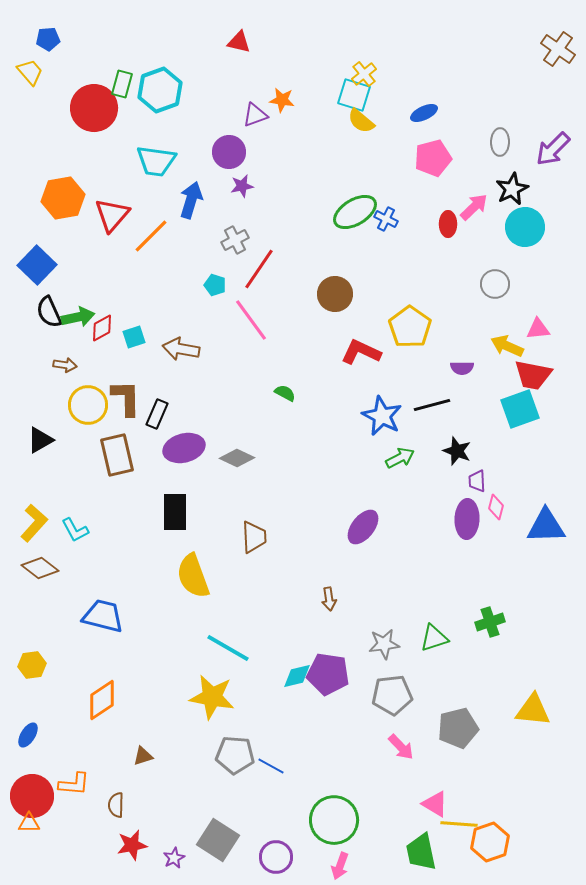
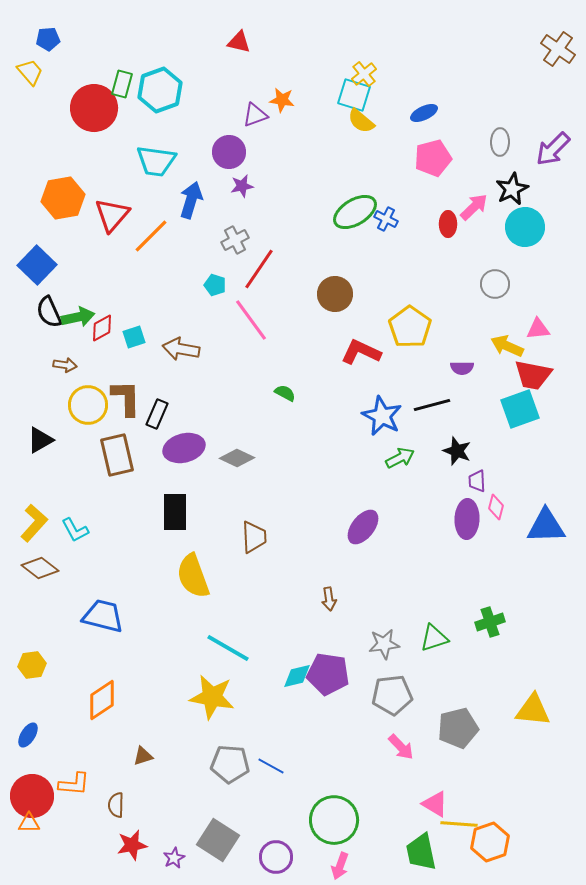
gray pentagon at (235, 755): moved 5 px left, 9 px down
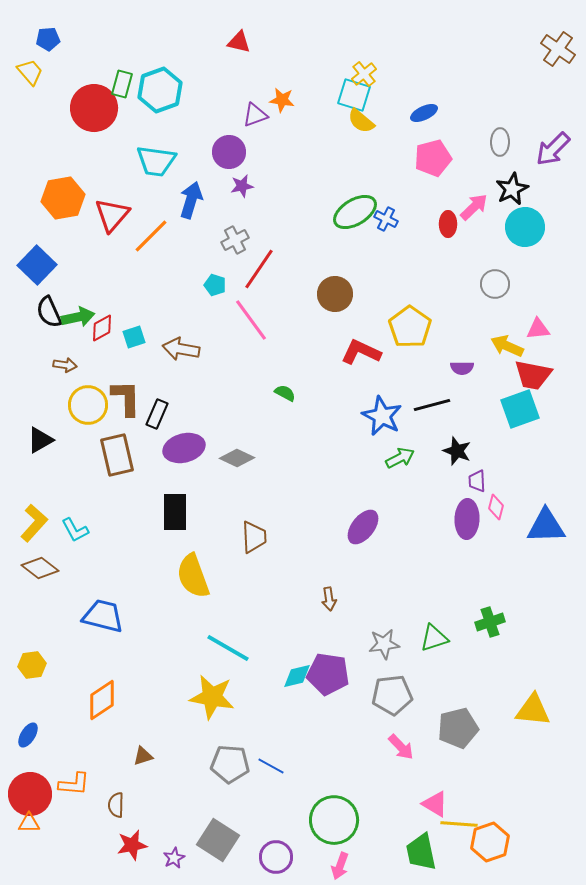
red circle at (32, 796): moved 2 px left, 2 px up
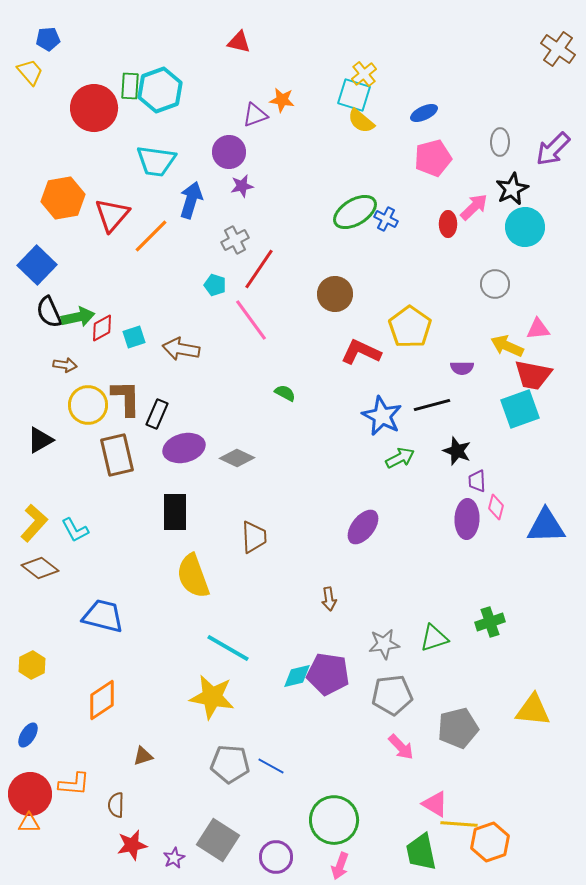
green rectangle at (122, 84): moved 8 px right, 2 px down; rotated 12 degrees counterclockwise
yellow hexagon at (32, 665): rotated 20 degrees counterclockwise
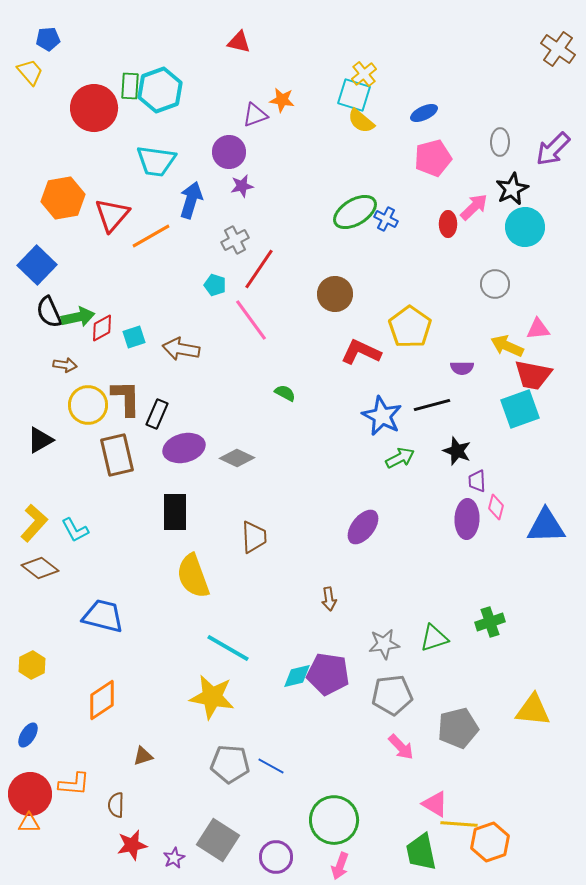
orange line at (151, 236): rotated 15 degrees clockwise
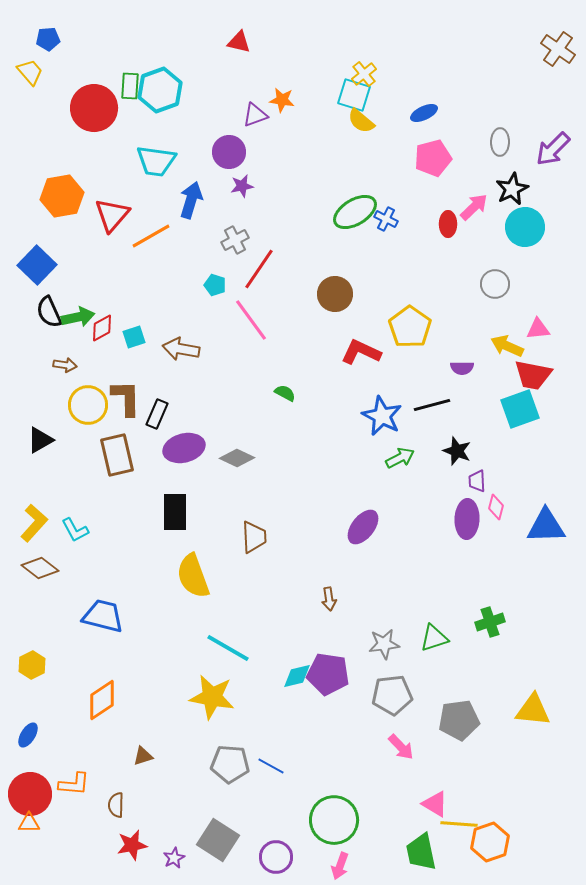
orange hexagon at (63, 198): moved 1 px left, 2 px up
gray pentagon at (458, 728): moved 1 px right, 8 px up; rotated 6 degrees clockwise
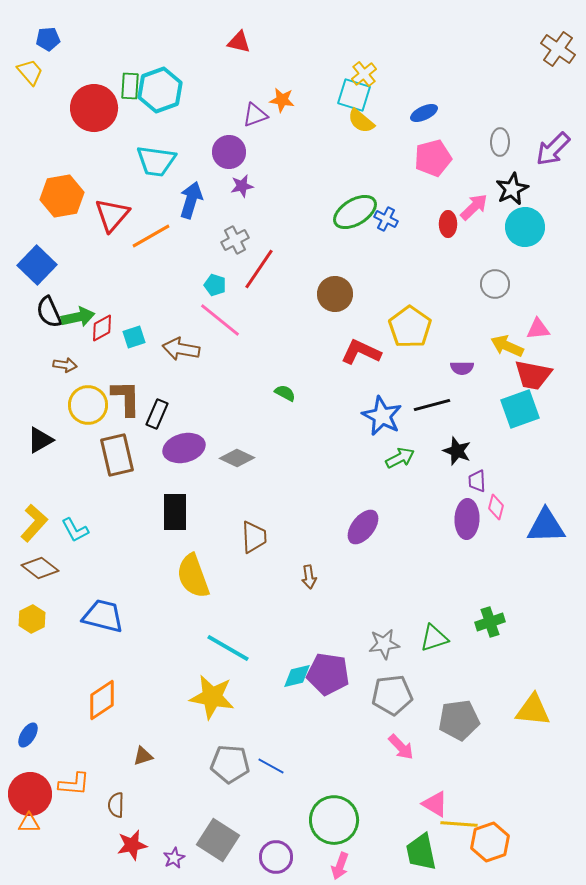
pink line at (251, 320): moved 31 px left; rotated 15 degrees counterclockwise
brown arrow at (329, 599): moved 20 px left, 22 px up
yellow hexagon at (32, 665): moved 46 px up
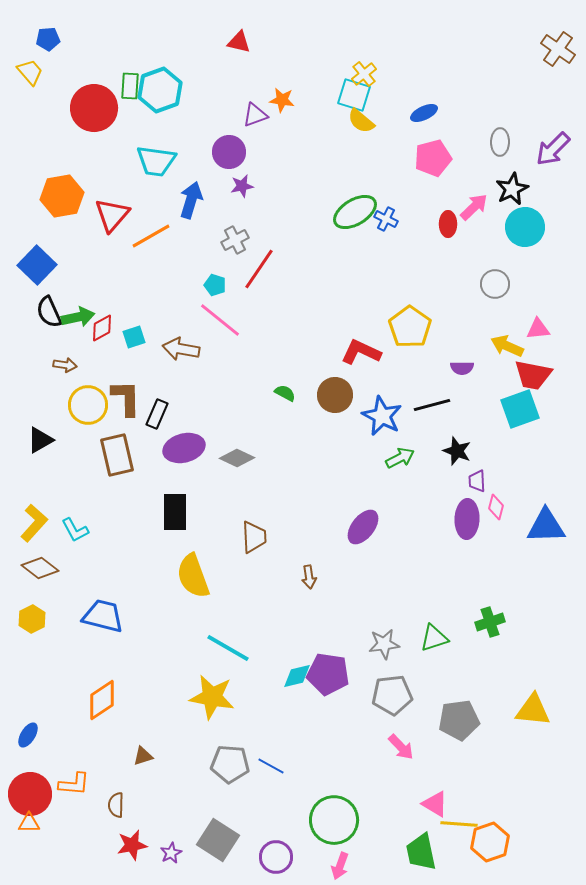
brown circle at (335, 294): moved 101 px down
purple star at (174, 858): moved 3 px left, 5 px up
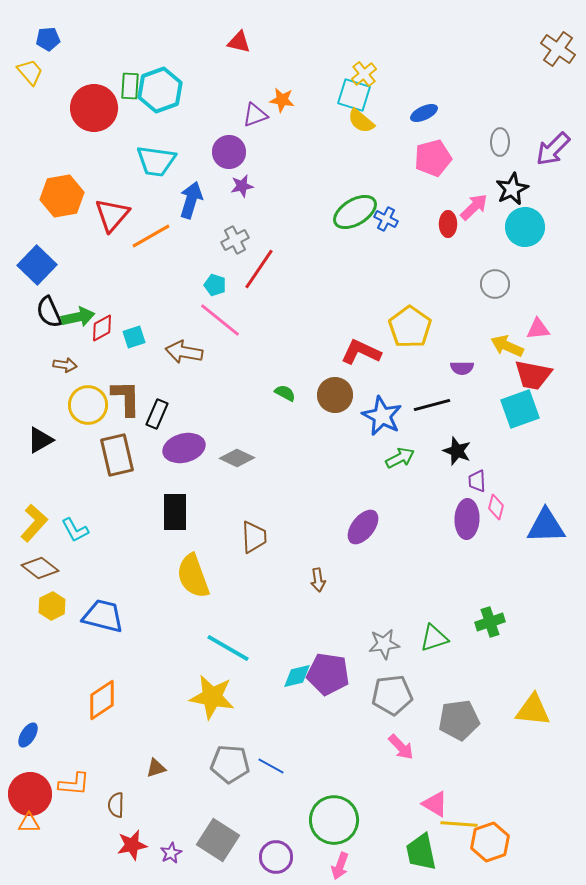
brown arrow at (181, 349): moved 3 px right, 3 px down
brown arrow at (309, 577): moved 9 px right, 3 px down
yellow hexagon at (32, 619): moved 20 px right, 13 px up
brown triangle at (143, 756): moved 13 px right, 12 px down
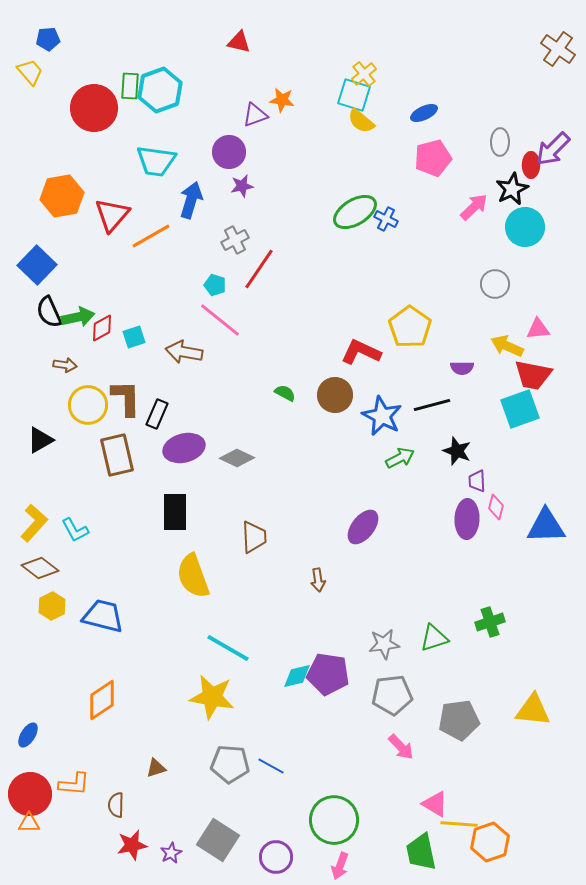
red ellipse at (448, 224): moved 83 px right, 59 px up
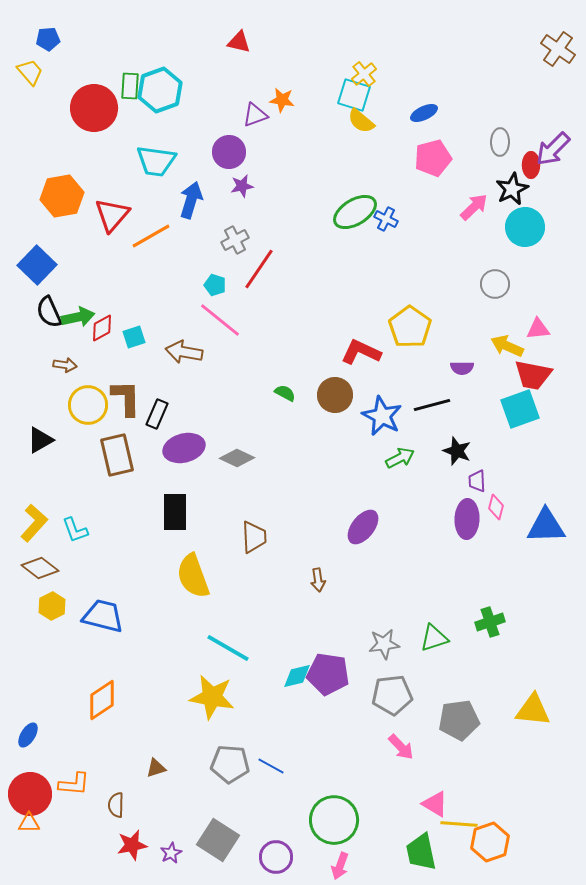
cyan L-shape at (75, 530): rotated 8 degrees clockwise
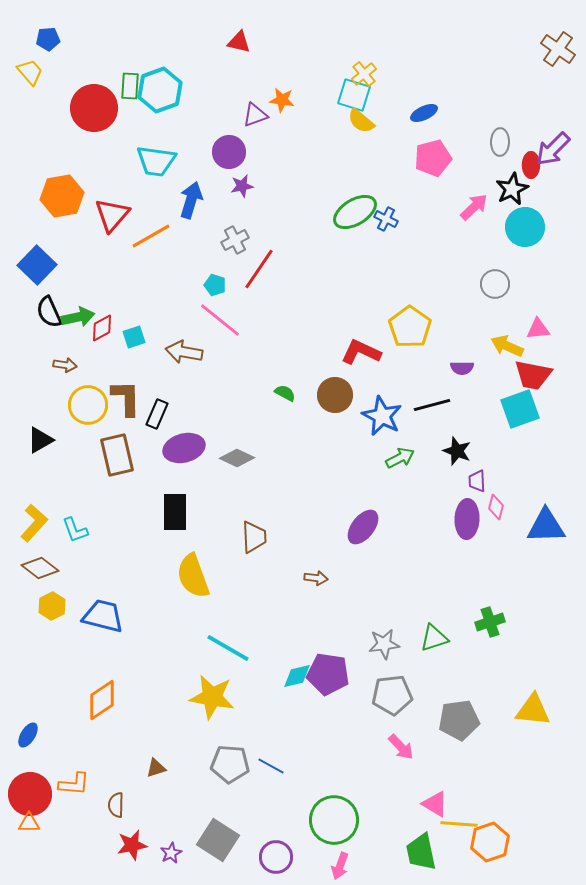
brown arrow at (318, 580): moved 2 px left, 2 px up; rotated 75 degrees counterclockwise
